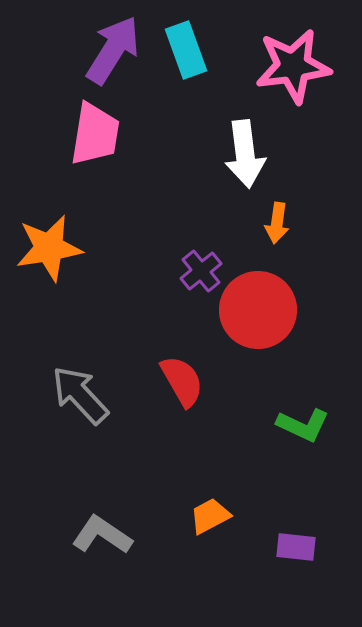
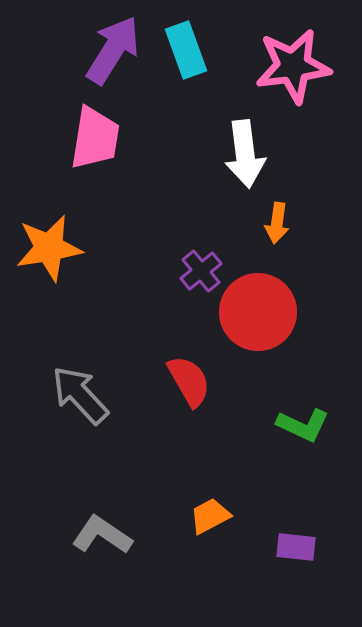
pink trapezoid: moved 4 px down
red circle: moved 2 px down
red semicircle: moved 7 px right
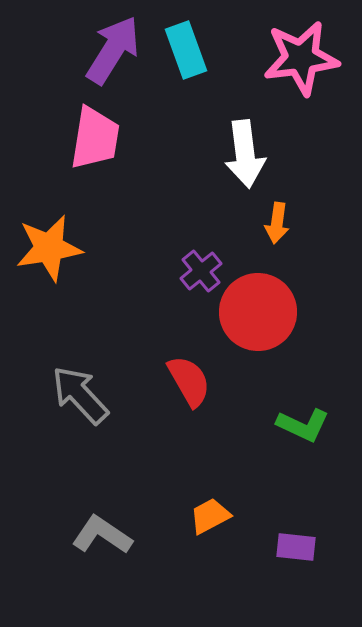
pink star: moved 8 px right, 8 px up
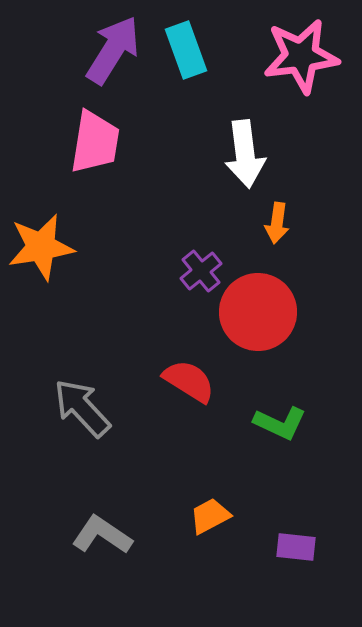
pink star: moved 2 px up
pink trapezoid: moved 4 px down
orange star: moved 8 px left, 1 px up
red semicircle: rotated 28 degrees counterclockwise
gray arrow: moved 2 px right, 13 px down
green L-shape: moved 23 px left, 2 px up
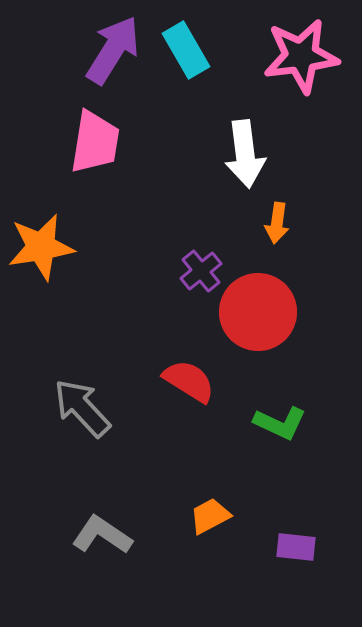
cyan rectangle: rotated 10 degrees counterclockwise
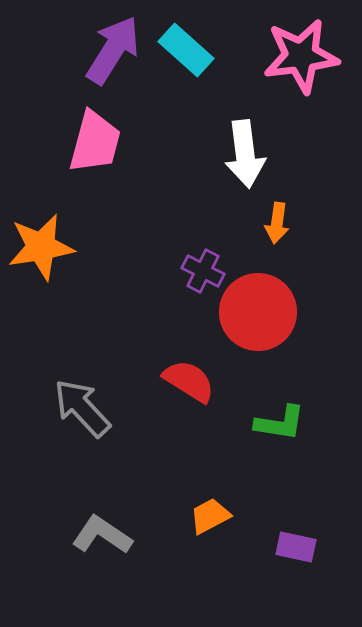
cyan rectangle: rotated 18 degrees counterclockwise
pink trapezoid: rotated 6 degrees clockwise
purple cross: moved 2 px right; rotated 24 degrees counterclockwise
green L-shape: rotated 16 degrees counterclockwise
purple rectangle: rotated 6 degrees clockwise
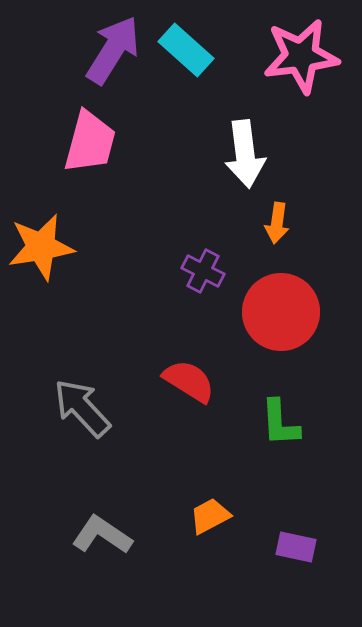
pink trapezoid: moved 5 px left
red circle: moved 23 px right
green L-shape: rotated 78 degrees clockwise
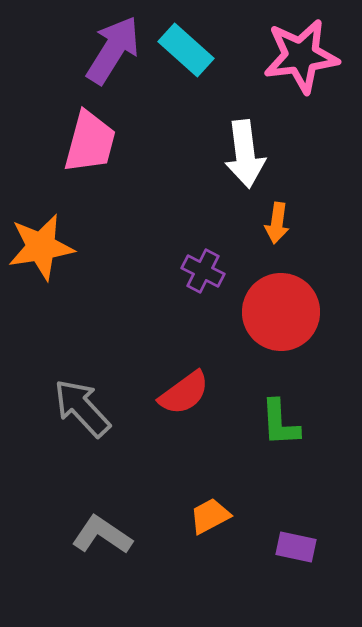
red semicircle: moved 5 px left, 12 px down; rotated 112 degrees clockwise
